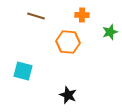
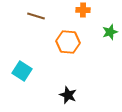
orange cross: moved 1 px right, 5 px up
cyan square: moved 1 px left; rotated 18 degrees clockwise
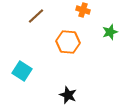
orange cross: rotated 16 degrees clockwise
brown line: rotated 60 degrees counterclockwise
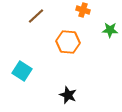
green star: moved 2 px up; rotated 21 degrees clockwise
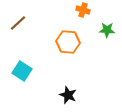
brown line: moved 18 px left, 7 px down
green star: moved 3 px left
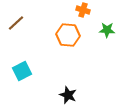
brown line: moved 2 px left
orange hexagon: moved 7 px up
cyan square: rotated 30 degrees clockwise
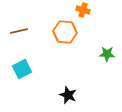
brown line: moved 3 px right, 8 px down; rotated 30 degrees clockwise
green star: moved 24 px down
orange hexagon: moved 3 px left, 3 px up
cyan square: moved 2 px up
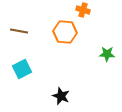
brown line: rotated 24 degrees clockwise
black star: moved 7 px left, 1 px down
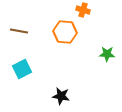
black star: rotated 12 degrees counterclockwise
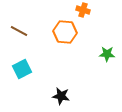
brown line: rotated 18 degrees clockwise
